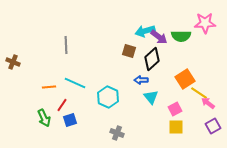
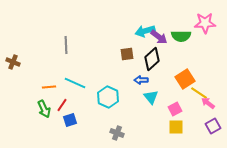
brown square: moved 2 px left, 3 px down; rotated 24 degrees counterclockwise
green arrow: moved 9 px up
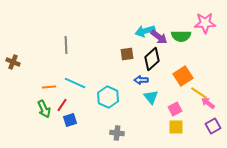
orange square: moved 2 px left, 3 px up
gray cross: rotated 16 degrees counterclockwise
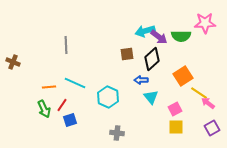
purple square: moved 1 px left, 2 px down
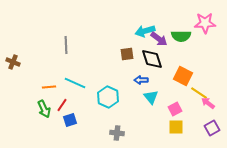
purple arrow: moved 2 px down
black diamond: rotated 65 degrees counterclockwise
orange square: rotated 30 degrees counterclockwise
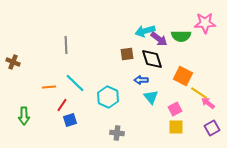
cyan line: rotated 20 degrees clockwise
green arrow: moved 20 px left, 7 px down; rotated 24 degrees clockwise
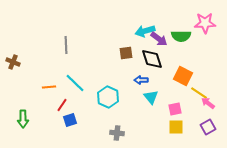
brown square: moved 1 px left, 1 px up
pink square: rotated 16 degrees clockwise
green arrow: moved 1 px left, 3 px down
purple square: moved 4 px left, 1 px up
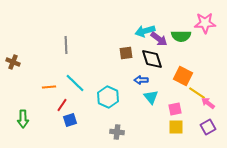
yellow line: moved 2 px left
gray cross: moved 1 px up
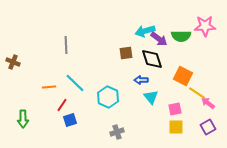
pink star: moved 3 px down
gray cross: rotated 24 degrees counterclockwise
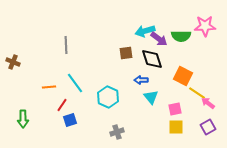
cyan line: rotated 10 degrees clockwise
